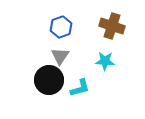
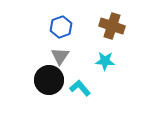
cyan L-shape: rotated 115 degrees counterclockwise
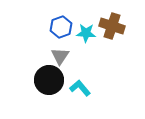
cyan star: moved 19 px left, 28 px up
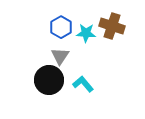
blue hexagon: rotated 10 degrees counterclockwise
cyan L-shape: moved 3 px right, 4 px up
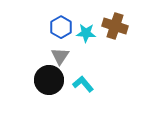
brown cross: moved 3 px right
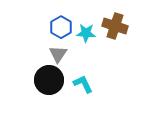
gray triangle: moved 2 px left, 2 px up
cyan L-shape: rotated 15 degrees clockwise
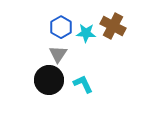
brown cross: moved 2 px left; rotated 10 degrees clockwise
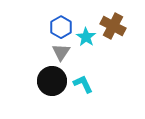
cyan star: moved 4 px down; rotated 30 degrees clockwise
gray triangle: moved 3 px right, 2 px up
black circle: moved 3 px right, 1 px down
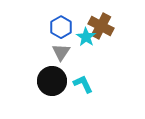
brown cross: moved 12 px left
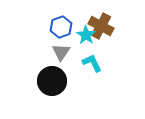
blue hexagon: rotated 10 degrees clockwise
cyan star: moved 2 px up
cyan L-shape: moved 9 px right, 21 px up
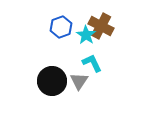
gray triangle: moved 18 px right, 29 px down
